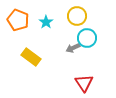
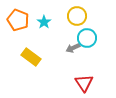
cyan star: moved 2 px left
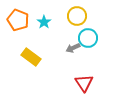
cyan circle: moved 1 px right
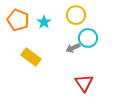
yellow circle: moved 1 px left, 1 px up
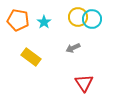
yellow circle: moved 2 px right, 2 px down
orange pentagon: rotated 10 degrees counterclockwise
cyan circle: moved 4 px right, 19 px up
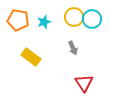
yellow circle: moved 4 px left
cyan star: rotated 16 degrees clockwise
gray arrow: rotated 88 degrees counterclockwise
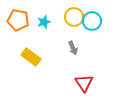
cyan circle: moved 2 px down
